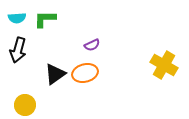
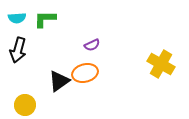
yellow cross: moved 3 px left, 1 px up
black triangle: moved 4 px right, 7 px down
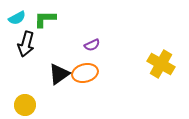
cyan semicircle: rotated 24 degrees counterclockwise
black arrow: moved 8 px right, 6 px up
black triangle: moved 7 px up
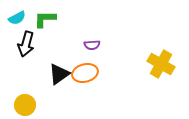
purple semicircle: rotated 21 degrees clockwise
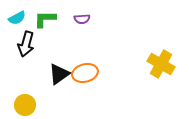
purple semicircle: moved 10 px left, 26 px up
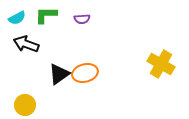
green L-shape: moved 1 px right, 4 px up
black arrow: rotated 95 degrees clockwise
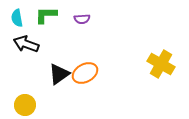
cyan semicircle: rotated 108 degrees clockwise
orange ellipse: rotated 15 degrees counterclockwise
